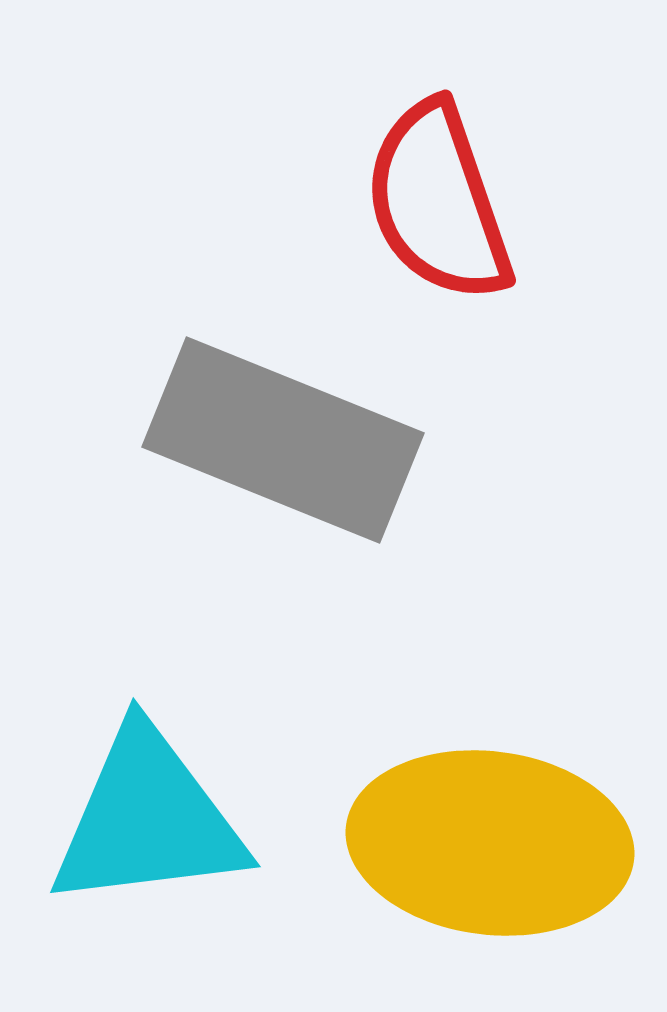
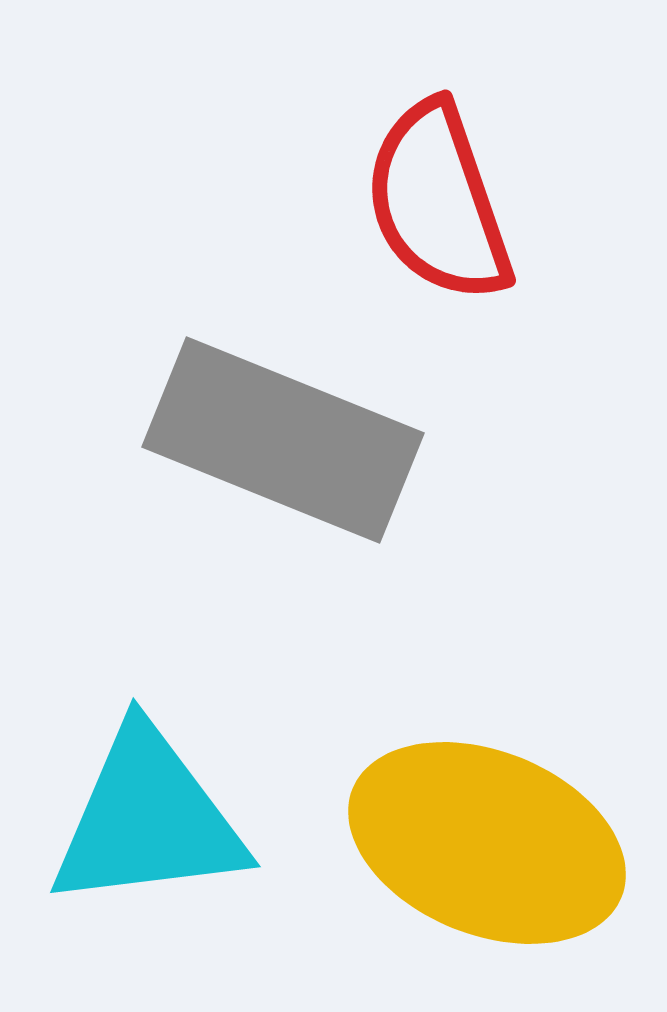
yellow ellipse: moved 3 px left; rotated 15 degrees clockwise
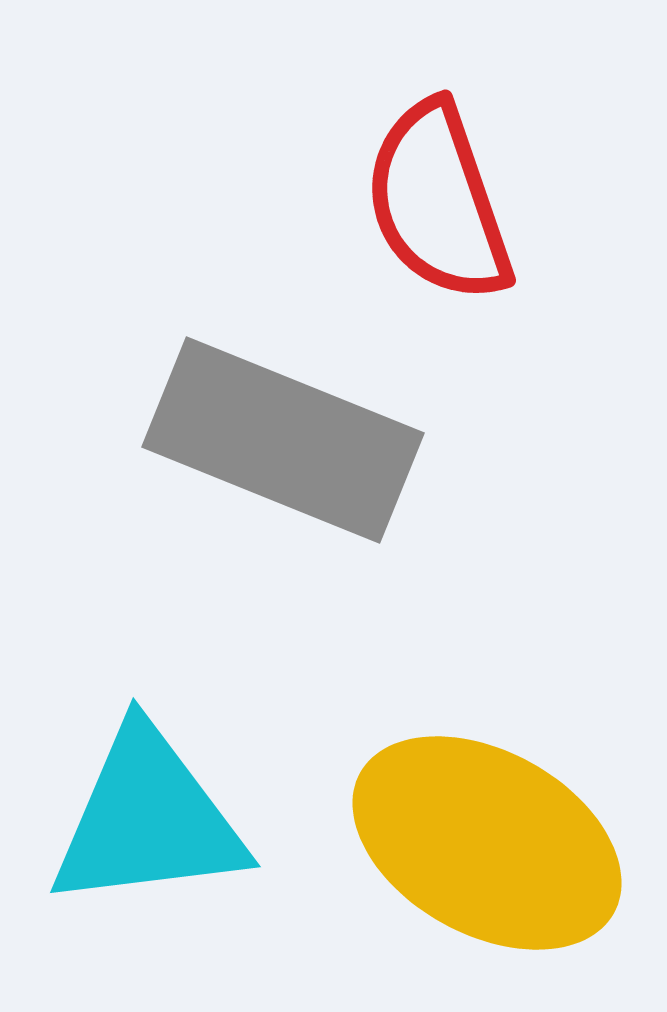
yellow ellipse: rotated 7 degrees clockwise
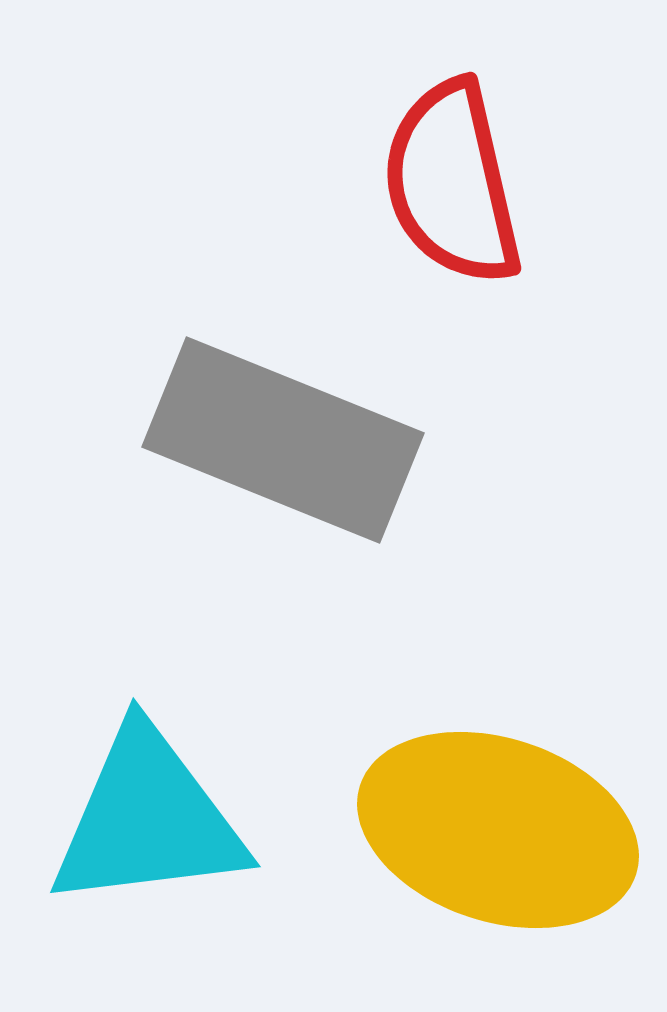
red semicircle: moved 14 px right, 19 px up; rotated 6 degrees clockwise
yellow ellipse: moved 11 px right, 13 px up; rotated 11 degrees counterclockwise
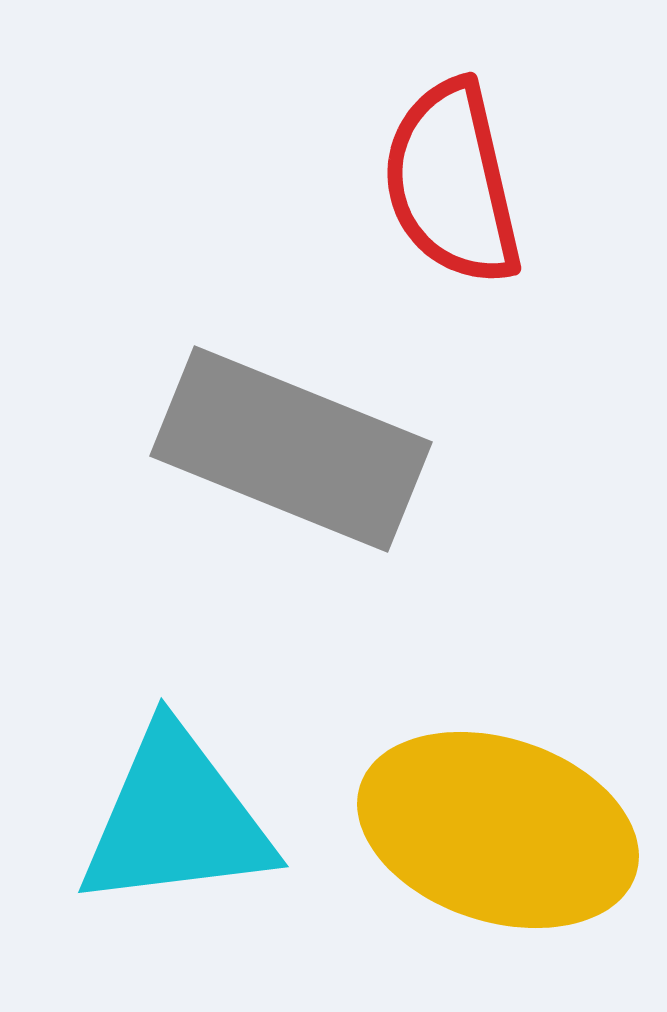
gray rectangle: moved 8 px right, 9 px down
cyan triangle: moved 28 px right
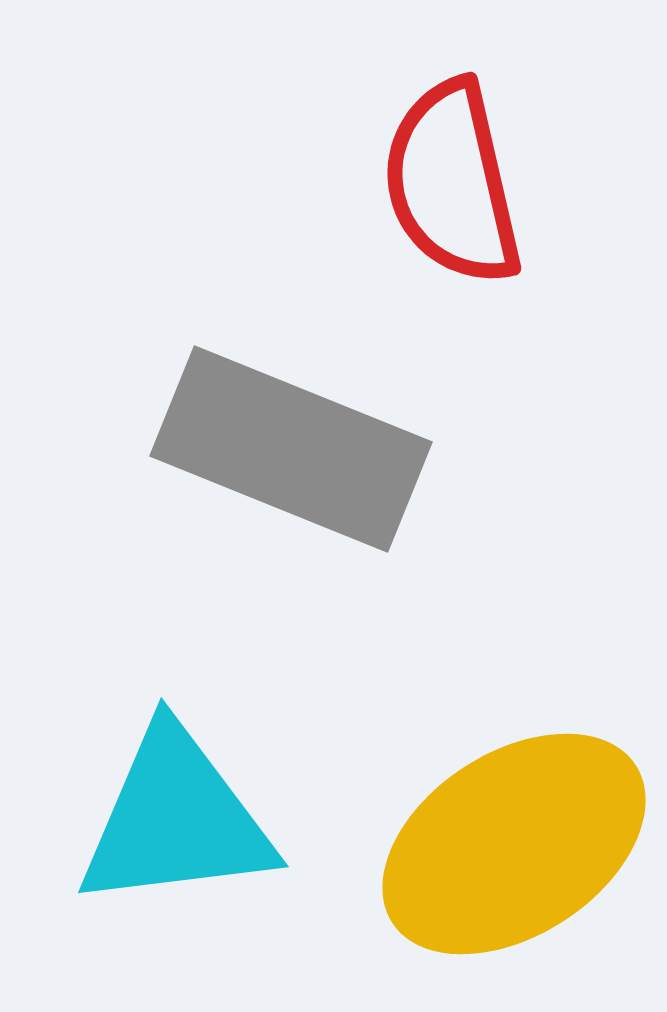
yellow ellipse: moved 16 px right, 14 px down; rotated 51 degrees counterclockwise
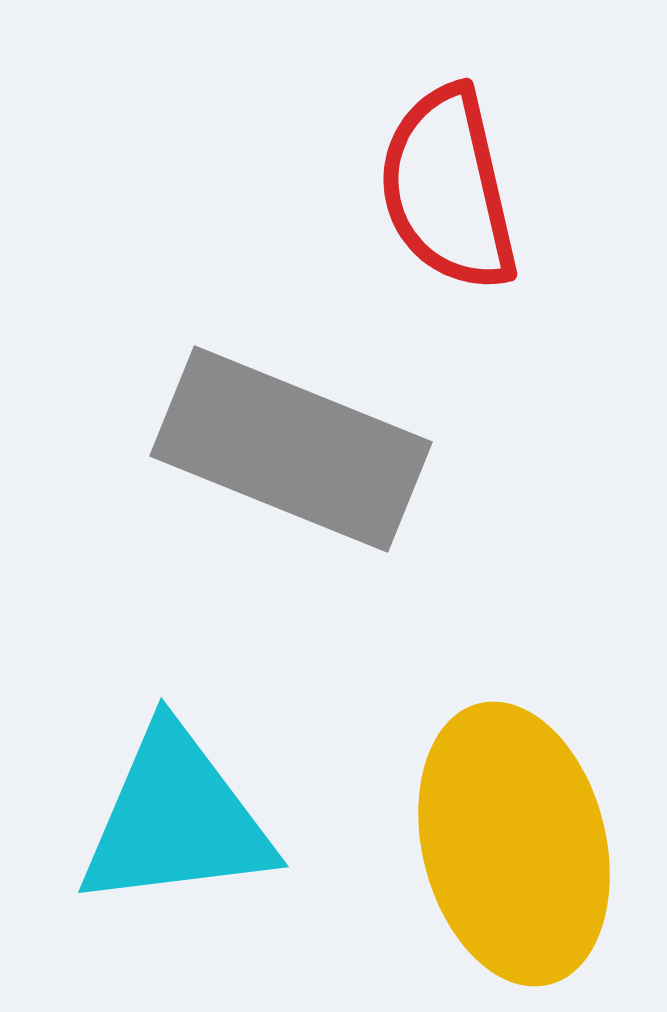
red semicircle: moved 4 px left, 6 px down
yellow ellipse: rotated 71 degrees counterclockwise
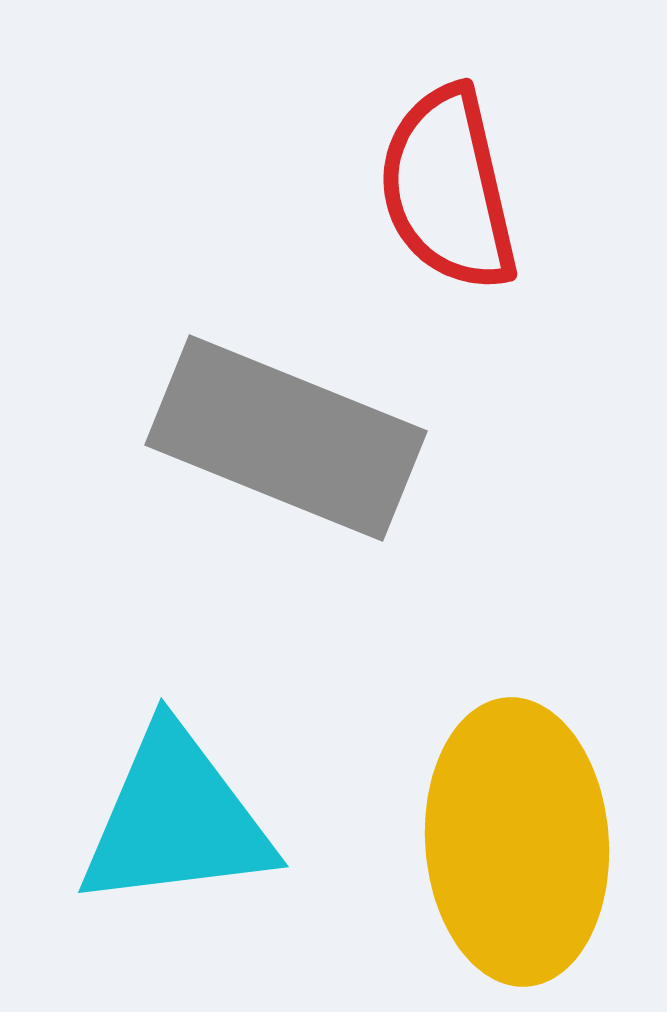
gray rectangle: moved 5 px left, 11 px up
yellow ellipse: moved 3 px right, 2 px up; rotated 10 degrees clockwise
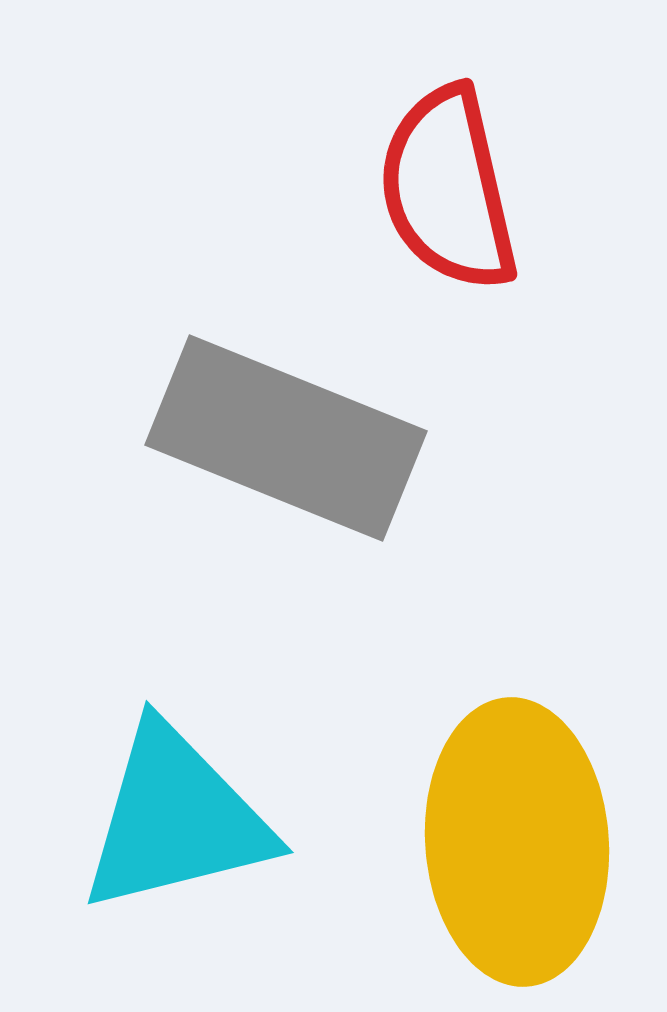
cyan triangle: rotated 7 degrees counterclockwise
